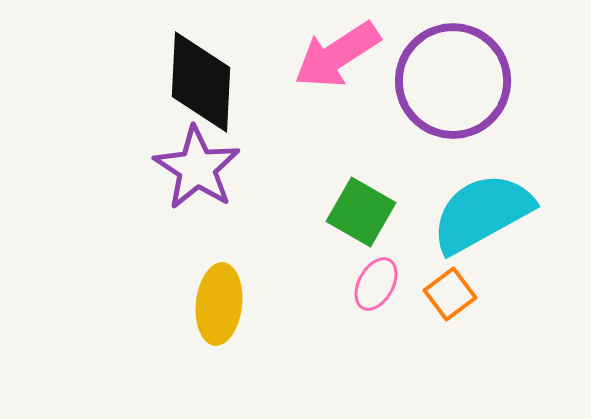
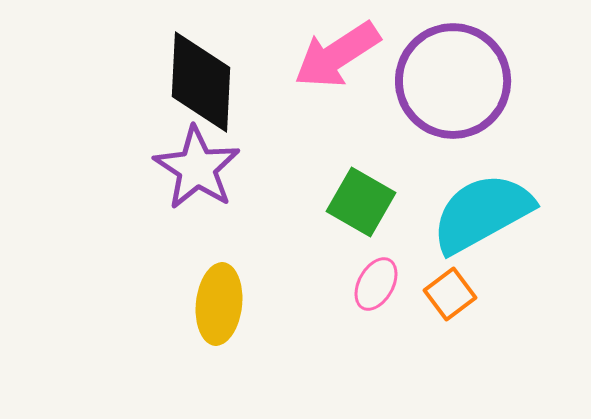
green square: moved 10 px up
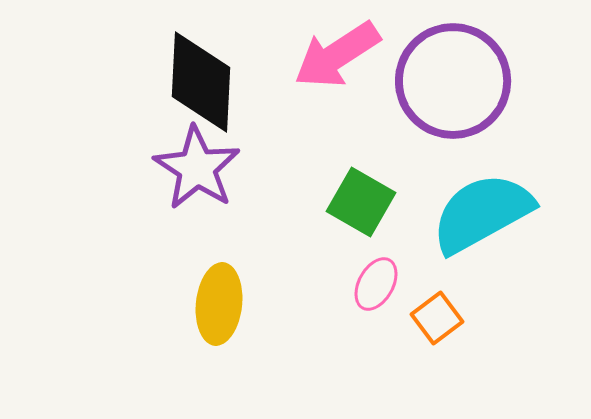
orange square: moved 13 px left, 24 px down
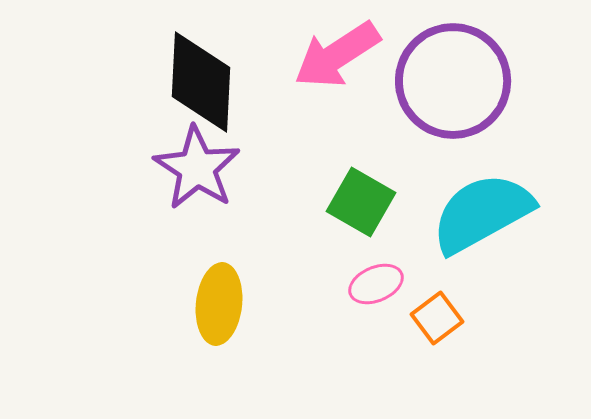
pink ellipse: rotated 38 degrees clockwise
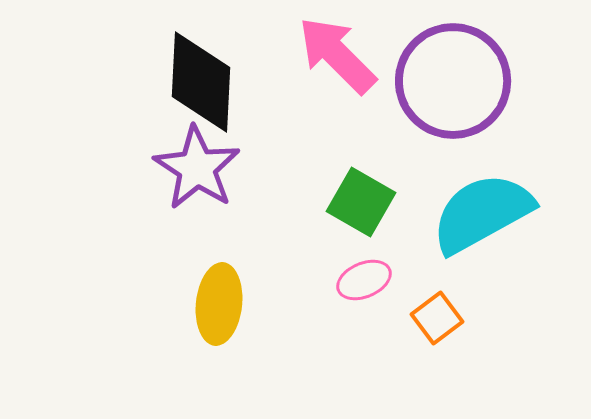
pink arrow: rotated 78 degrees clockwise
pink ellipse: moved 12 px left, 4 px up
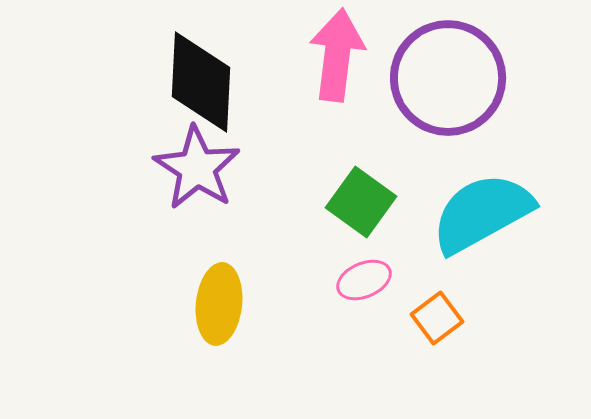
pink arrow: rotated 52 degrees clockwise
purple circle: moved 5 px left, 3 px up
green square: rotated 6 degrees clockwise
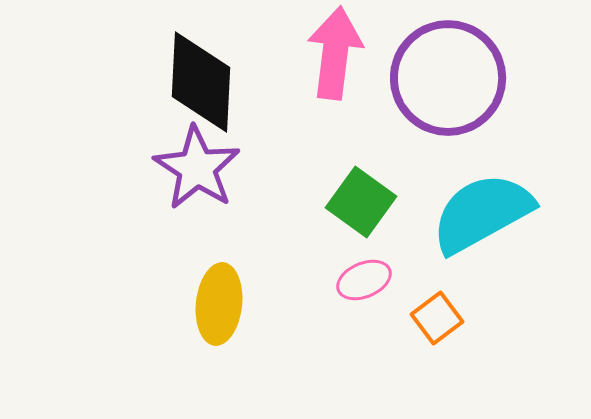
pink arrow: moved 2 px left, 2 px up
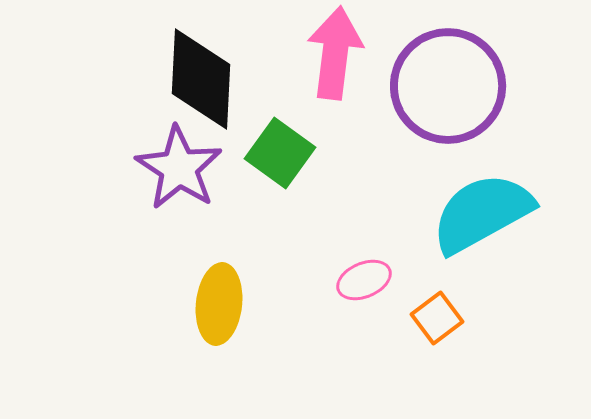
purple circle: moved 8 px down
black diamond: moved 3 px up
purple star: moved 18 px left
green square: moved 81 px left, 49 px up
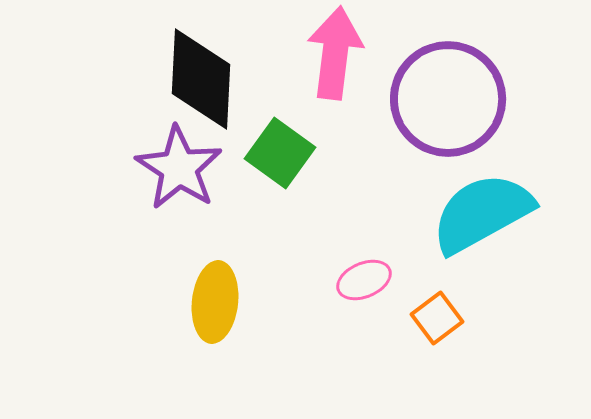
purple circle: moved 13 px down
yellow ellipse: moved 4 px left, 2 px up
